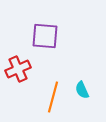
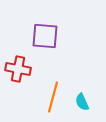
red cross: rotated 35 degrees clockwise
cyan semicircle: moved 12 px down
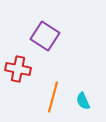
purple square: rotated 28 degrees clockwise
cyan semicircle: moved 1 px right, 1 px up
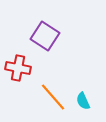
red cross: moved 1 px up
orange line: rotated 56 degrees counterclockwise
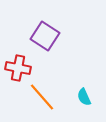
orange line: moved 11 px left
cyan semicircle: moved 1 px right, 4 px up
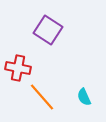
purple square: moved 3 px right, 6 px up
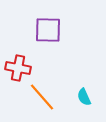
purple square: rotated 32 degrees counterclockwise
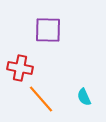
red cross: moved 2 px right
orange line: moved 1 px left, 2 px down
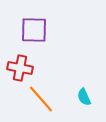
purple square: moved 14 px left
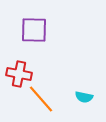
red cross: moved 1 px left, 6 px down
cyan semicircle: rotated 54 degrees counterclockwise
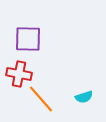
purple square: moved 6 px left, 9 px down
cyan semicircle: rotated 30 degrees counterclockwise
